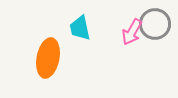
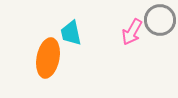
gray circle: moved 5 px right, 4 px up
cyan trapezoid: moved 9 px left, 5 px down
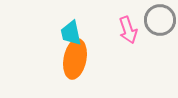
pink arrow: moved 4 px left, 2 px up; rotated 48 degrees counterclockwise
orange ellipse: moved 27 px right, 1 px down
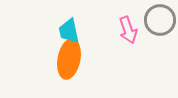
cyan trapezoid: moved 2 px left, 2 px up
orange ellipse: moved 6 px left
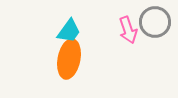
gray circle: moved 5 px left, 2 px down
cyan trapezoid: rotated 132 degrees counterclockwise
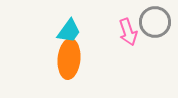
pink arrow: moved 2 px down
orange ellipse: rotated 6 degrees counterclockwise
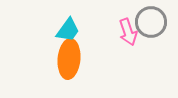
gray circle: moved 4 px left
cyan trapezoid: moved 1 px left, 1 px up
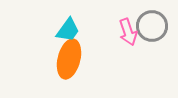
gray circle: moved 1 px right, 4 px down
orange ellipse: rotated 9 degrees clockwise
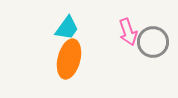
gray circle: moved 1 px right, 16 px down
cyan trapezoid: moved 1 px left, 2 px up
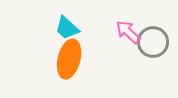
cyan trapezoid: rotated 96 degrees clockwise
pink arrow: rotated 152 degrees clockwise
